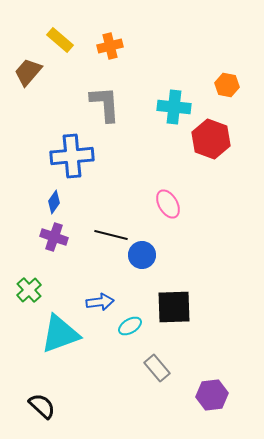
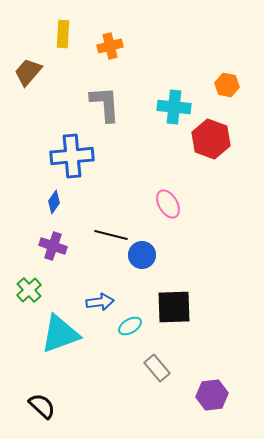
yellow rectangle: moved 3 px right, 6 px up; rotated 52 degrees clockwise
purple cross: moved 1 px left, 9 px down
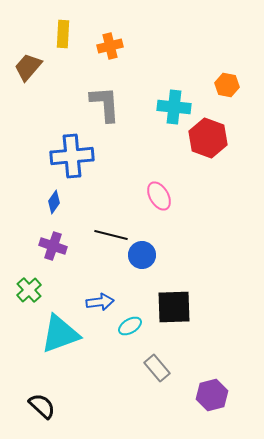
brown trapezoid: moved 5 px up
red hexagon: moved 3 px left, 1 px up
pink ellipse: moved 9 px left, 8 px up
purple hexagon: rotated 8 degrees counterclockwise
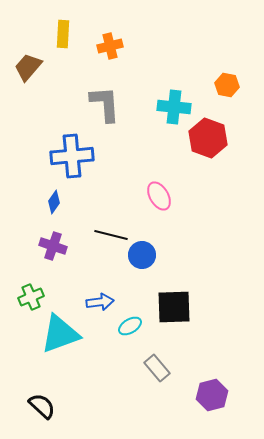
green cross: moved 2 px right, 7 px down; rotated 20 degrees clockwise
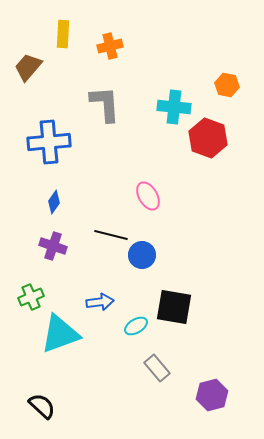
blue cross: moved 23 px left, 14 px up
pink ellipse: moved 11 px left
black square: rotated 12 degrees clockwise
cyan ellipse: moved 6 px right
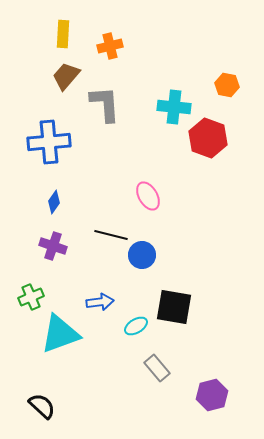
brown trapezoid: moved 38 px right, 9 px down
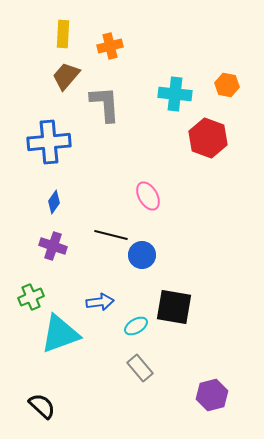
cyan cross: moved 1 px right, 13 px up
gray rectangle: moved 17 px left
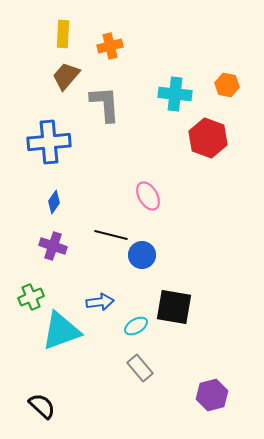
cyan triangle: moved 1 px right, 3 px up
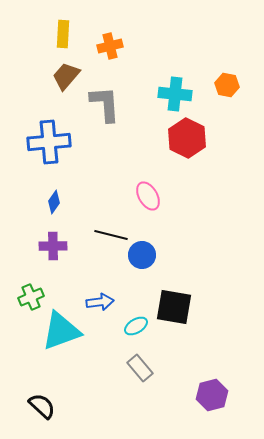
red hexagon: moved 21 px left; rotated 6 degrees clockwise
purple cross: rotated 20 degrees counterclockwise
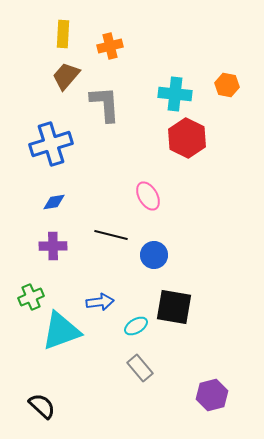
blue cross: moved 2 px right, 2 px down; rotated 12 degrees counterclockwise
blue diamond: rotated 45 degrees clockwise
blue circle: moved 12 px right
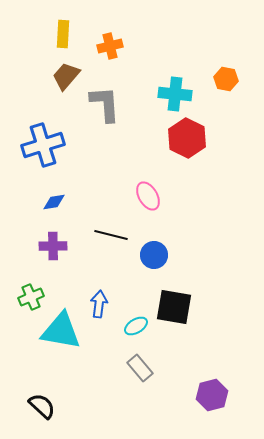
orange hexagon: moved 1 px left, 6 px up
blue cross: moved 8 px left, 1 px down
blue arrow: moved 1 px left, 2 px down; rotated 76 degrees counterclockwise
cyan triangle: rotated 30 degrees clockwise
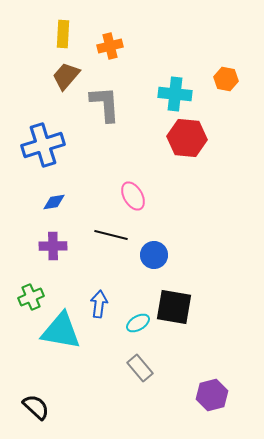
red hexagon: rotated 21 degrees counterclockwise
pink ellipse: moved 15 px left
cyan ellipse: moved 2 px right, 3 px up
black semicircle: moved 6 px left, 1 px down
